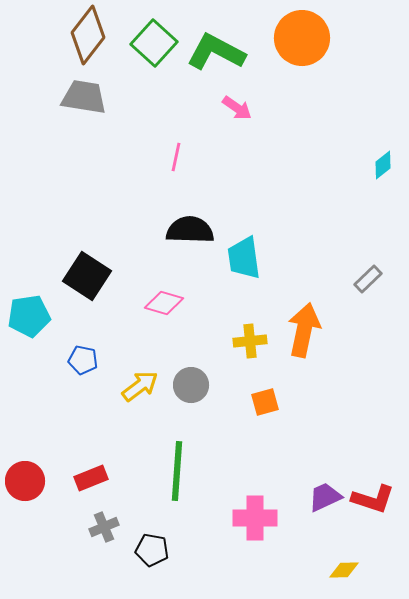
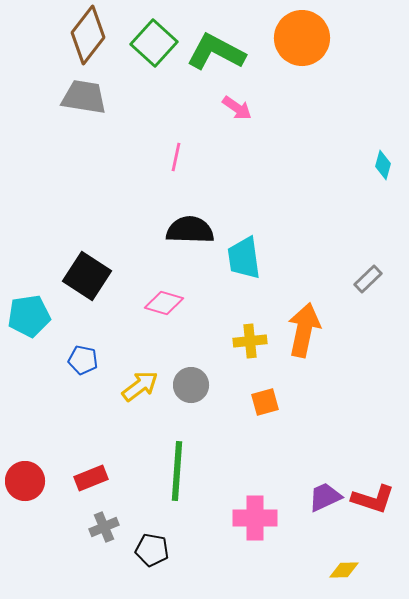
cyan diamond: rotated 36 degrees counterclockwise
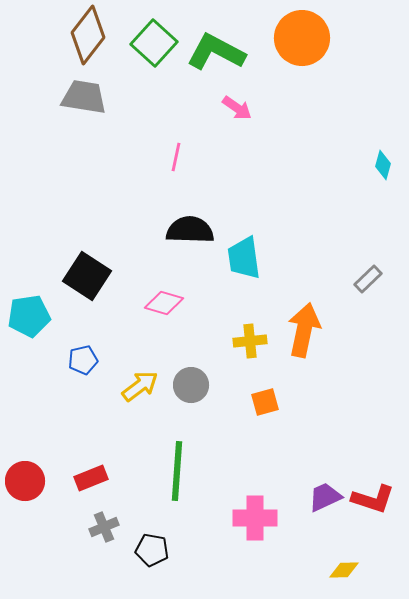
blue pentagon: rotated 24 degrees counterclockwise
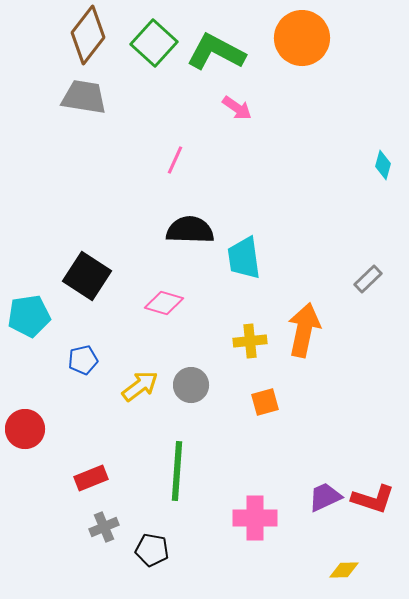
pink line: moved 1 px left, 3 px down; rotated 12 degrees clockwise
red circle: moved 52 px up
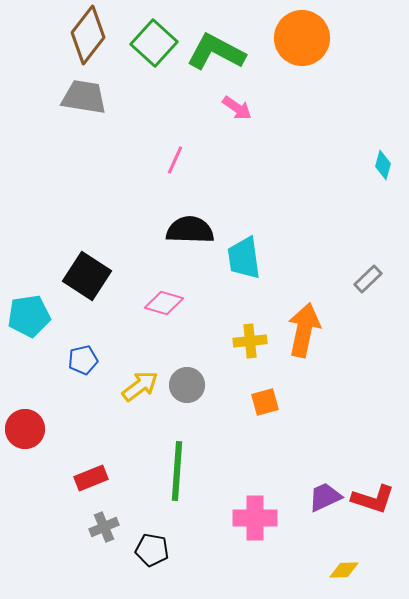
gray circle: moved 4 px left
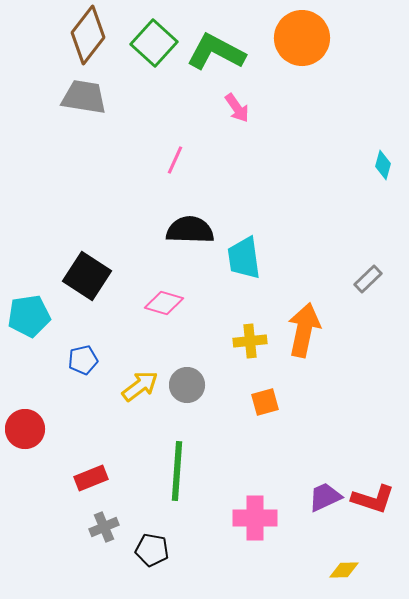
pink arrow: rotated 20 degrees clockwise
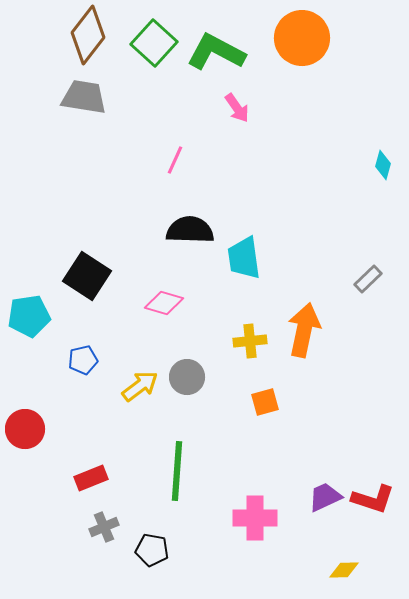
gray circle: moved 8 px up
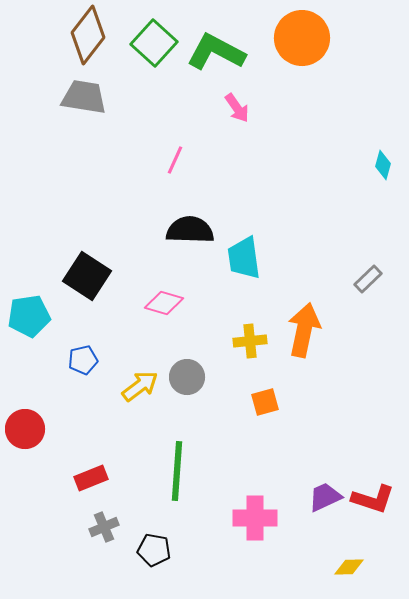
black pentagon: moved 2 px right
yellow diamond: moved 5 px right, 3 px up
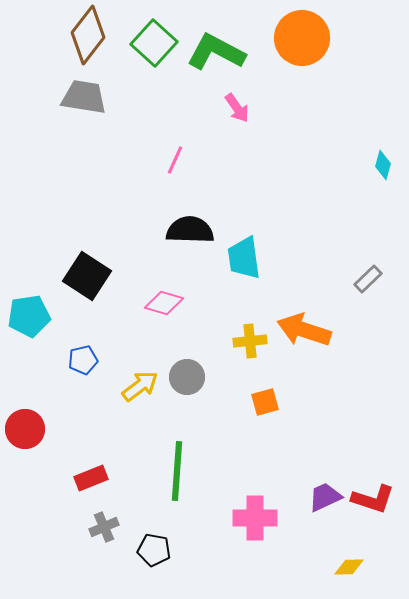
orange arrow: rotated 84 degrees counterclockwise
